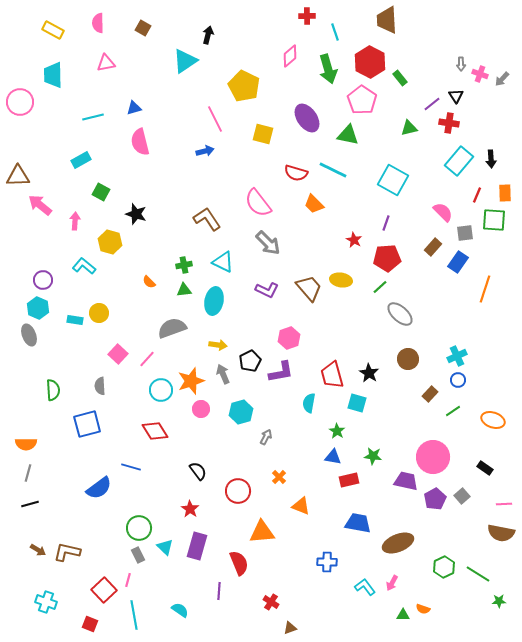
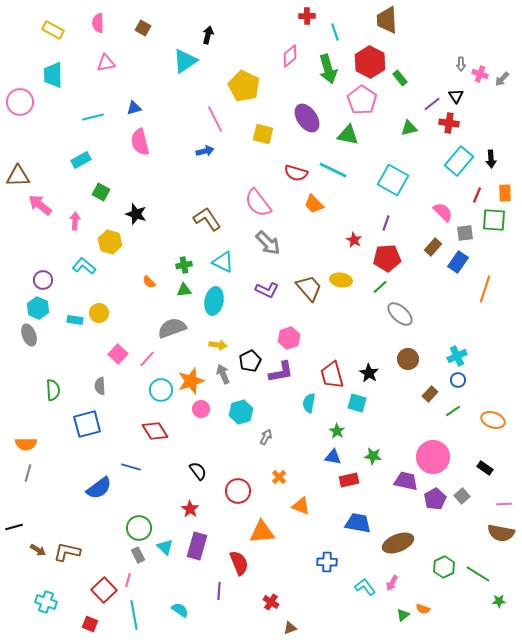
black line at (30, 504): moved 16 px left, 23 px down
green triangle at (403, 615): rotated 40 degrees counterclockwise
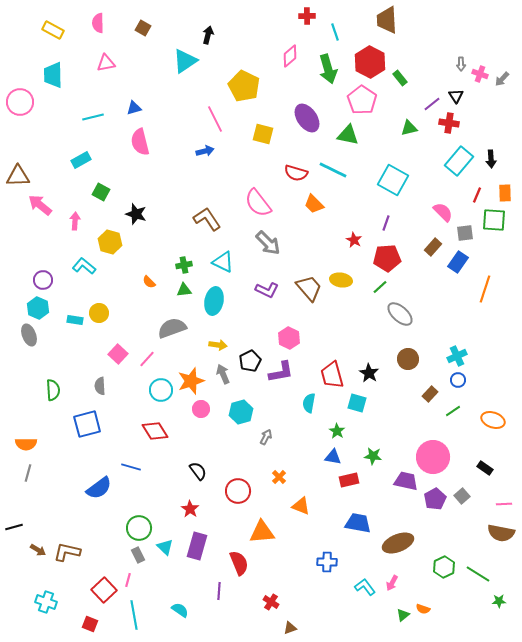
pink hexagon at (289, 338): rotated 15 degrees counterclockwise
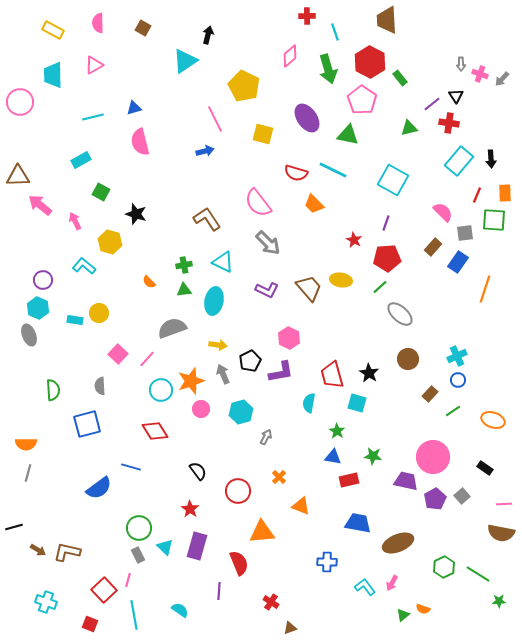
pink triangle at (106, 63): moved 12 px left, 2 px down; rotated 18 degrees counterclockwise
pink arrow at (75, 221): rotated 30 degrees counterclockwise
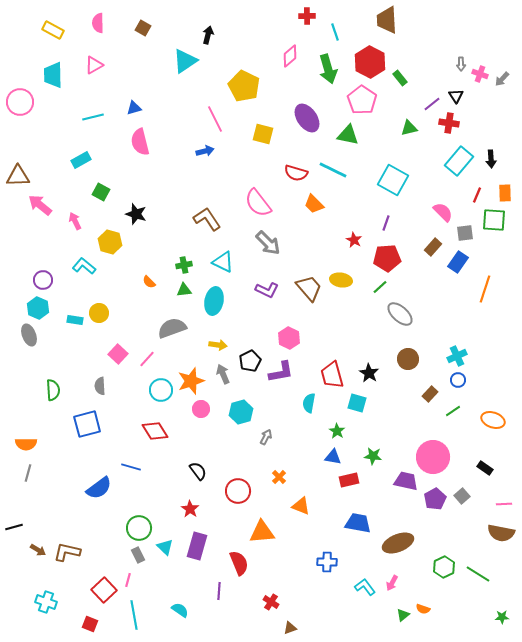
green star at (499, 601): moved 3 px right, 16 px down
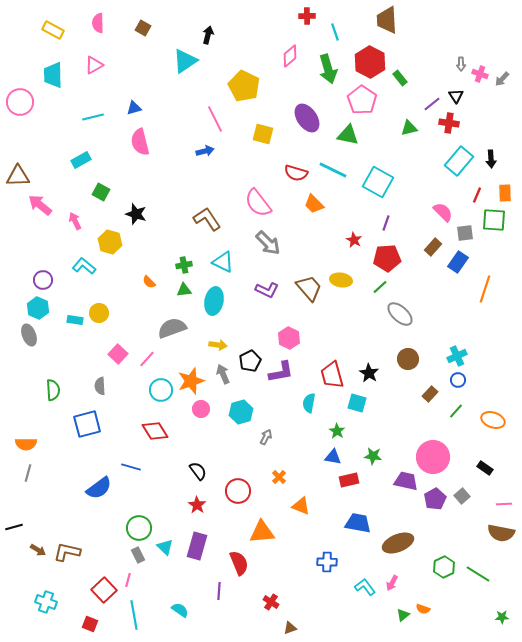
cyan square at (393, 180): moved 15 px left, 2 px down
green line at (453, 411): moved 3 px right; rotated 14 degrees counterclockwise
red star at (190, 509): moved 7 px right, 4 px up
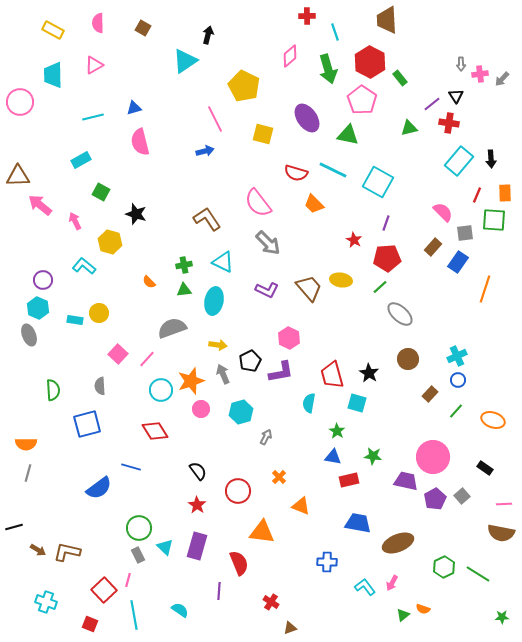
pink cross at (480, 74): rotated 28 degrees counterclockwise
orange triangle at (262, 532): rotated 12 degrees clockwise
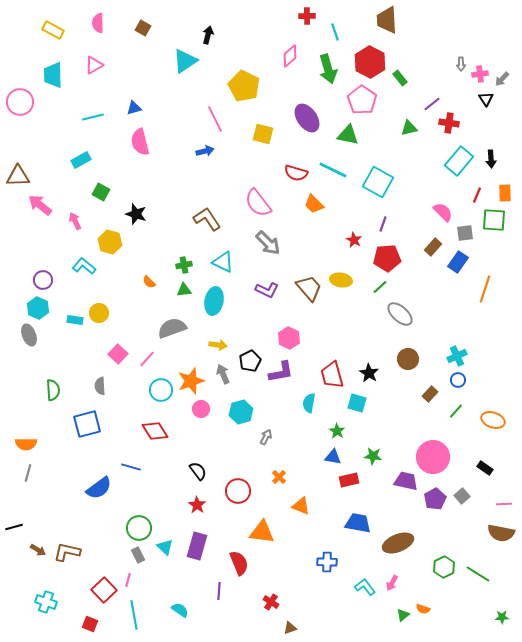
black triangle at (456, 96): moved 30 px right, 3 px down
purple line at (386, 223): moved 3 px left, 1 px down
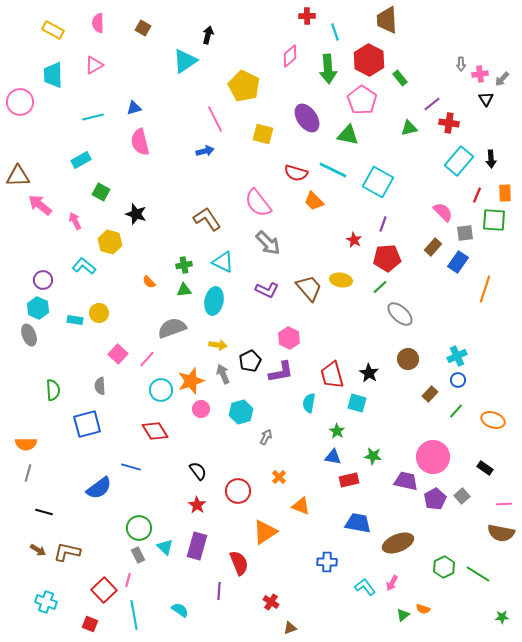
red hexagon at (370, 62): moved 1 px left, 2 px up
green arrow at (328, 69): rotated 12 degrees clockwise
orange trapezoid at (314, 204): moved 3 px up
black line at (14, 527): moved 30 px right, 15 px up; rotated 30 degrees clockwise
orange triangle at (262, 532): moved 3 px right; rotated 40 degrees counterclockwise
